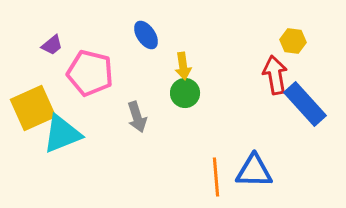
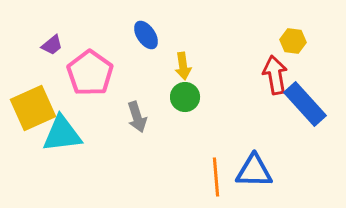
pink pentagon: rotated 21 degrees clockwise
green circle: moved 4 px down
cyan triangle: rotated 15 degrees clockwise
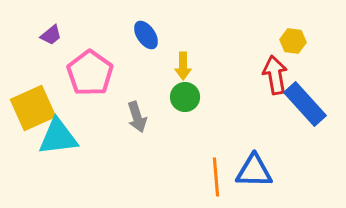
purple trapezoid: moved 1 px left, 10 px up
yellow arrow: rotated 8 degrees clockwise
cyan triangle: moved 4 px left, 3 px down
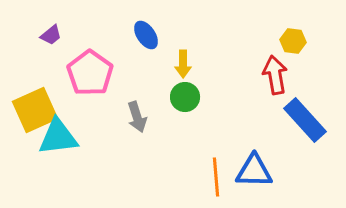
yellow arrow: moved 2 px up
blue rectangle: moved 16 px down
yellow square: moved 2 px right, 2 px down
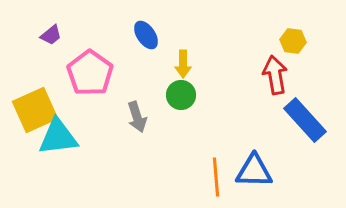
green circle: moved 4 px left, 2 px up
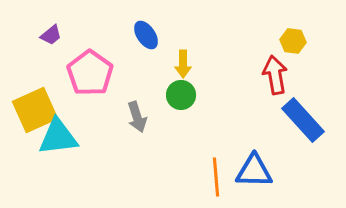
blue rectangle: moved 2 px left
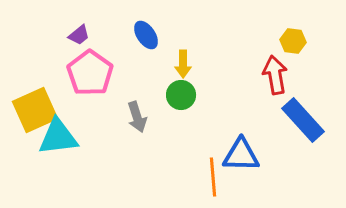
purple trapezoid: moved 28 px right
blue triangle: moved 13 px left, 16 px up
orange line: moved 3 px left
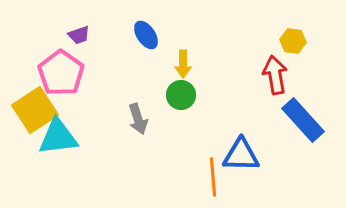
purple trapezoid: rotated 20 degrees clockwise
pink pentagon: moved 29 px left
yellow square: rotated 9 degrees counterclockwise
gray arrow: moved 1 px right, 2 px down
